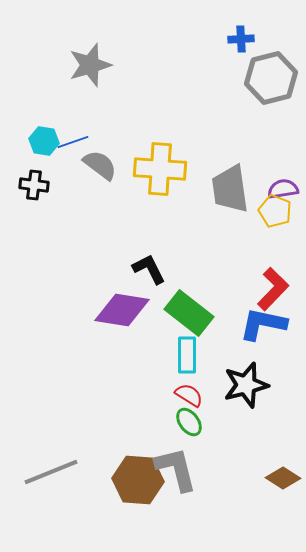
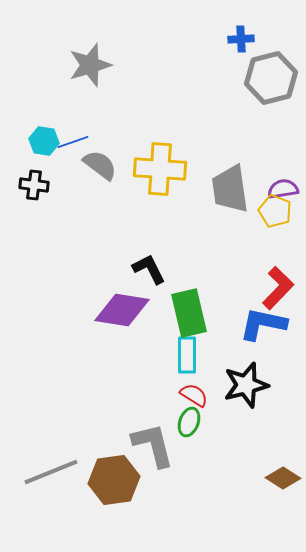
red L-shape: moved 5 px right, 1 px up
green rectangle: rotated 39 degrees clockwise
red semicircle: moved 5 px right
green ellipse: rotated 56 degrees clockwise
gray L-shape: moved 23 px left, 24 px up
brown hexagon: moved 24 px left; rotated 12 degrees counterclockwise
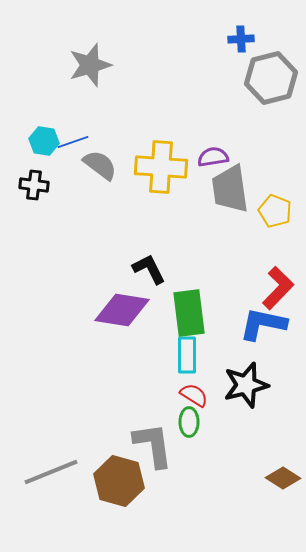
yellow cross: moved 1 px right, 2 px up
purple semicircle: moved 70 px left, 32 px up
green rectangle: rotated 6 degrees clockwise
green ellipse: rotated 20 degrees counterclockwise
gray L-shape: rotated 6 degrees clockwise
brown hexagon: moved 5 px right, 1 px down; rotated 24 degrees clockwise
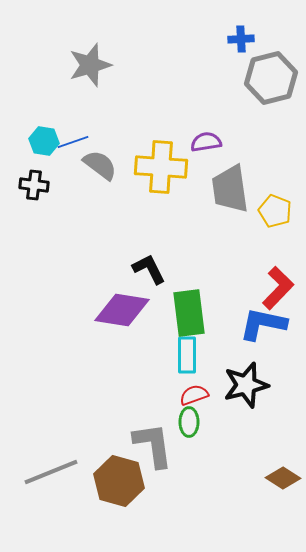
purple semicircle: moved 7 px left, 15 px up
red semicircle: rotated 52 degrees counterclockwise
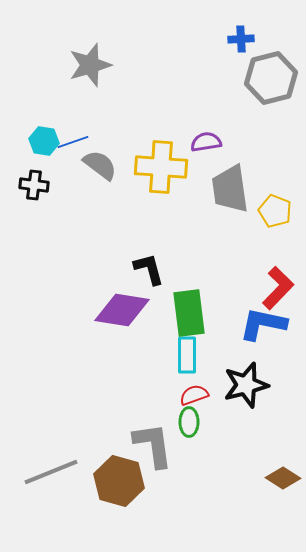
black L-shape: rotated 12 degrees clockwise
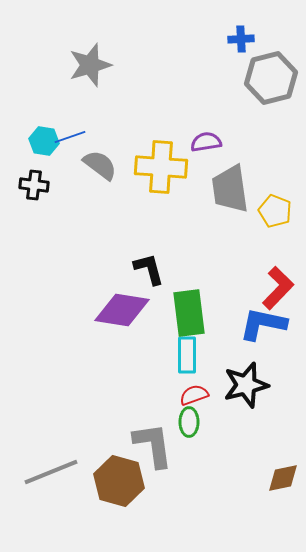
blue line: moved 3 px left, 5 px up
brown diamond: rotated 44 degrees counterclockwise
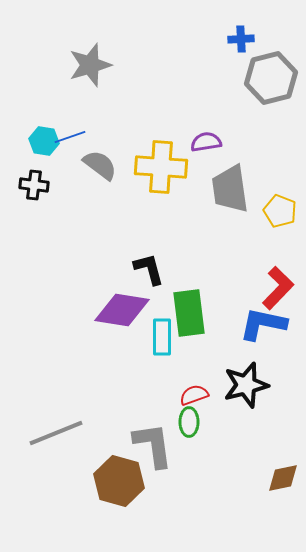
yellow pentagon: moved 5 px right
cyan rectangle: moved 25 px left, 18 px up
gray line: moved 5 px right, 39 px up
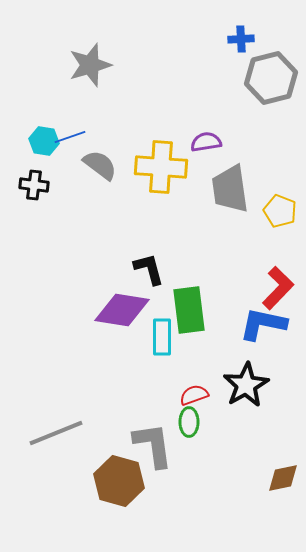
green rectangle: moved 3 px up
black star: rotated 15 degrees counterclockwise
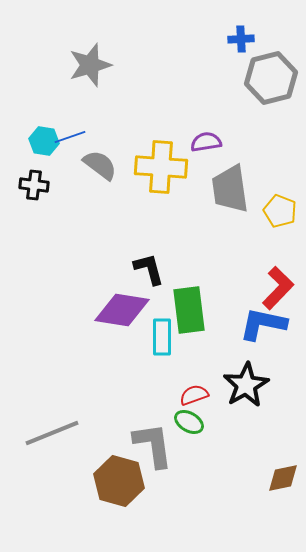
green ellipse: rotated 60 degrees counterclockwise
gray line: moved 4 px left
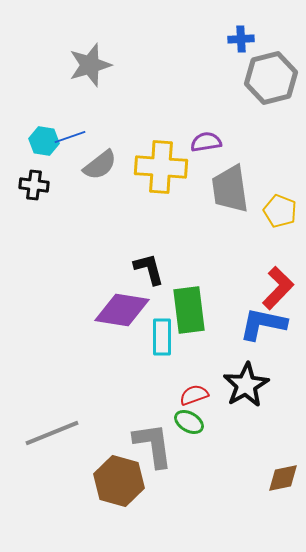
gray semicircle: rotated 105 degrees clockwise
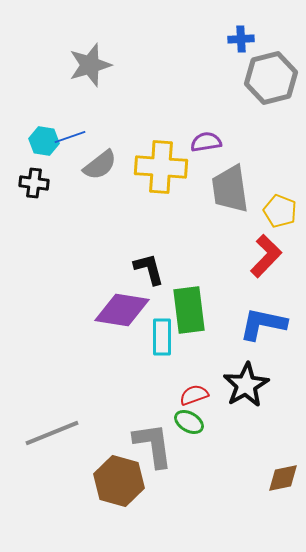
black cross: moved 2 px up
red L-shape: moved 12 px left, 32 px up
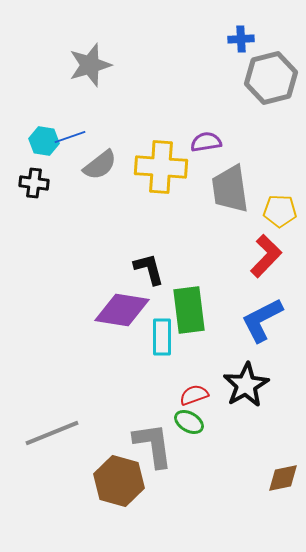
yellow pentagon: rotated 20 degrees counterclockwise
blue L-shape: moved 1 px left, 4 px up; rotated 39 degrees counterclockwise
